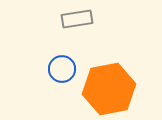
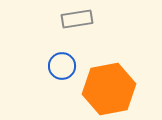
blue circle: moved 3 px up
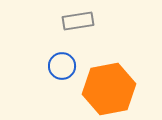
gray rectangle: moved 1 px right, 2 px down
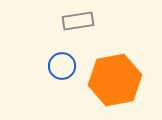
orange hexagon: moved 6 px right, 9 px up
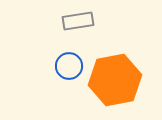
blue circle: moved 7 px right
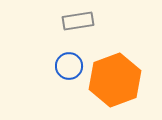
orange hexagon: rotated 9 degrees counterclockwise
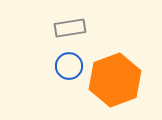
gray rectangle: moved 8 px left, 7 px down
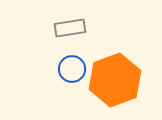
blue circle: moved 3 px right, 3 px down
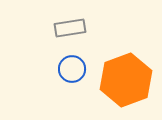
orange hexagon: moved 11 px right
